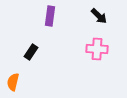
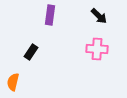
purple rectangle: moved 1 px up
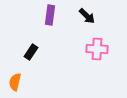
black arrow: moved 12 px left
orange semicircle: moved 2 px right
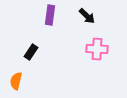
orange semicircle: moved 1 px right, 1 px up
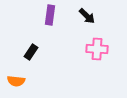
orange semicircle: rotated 96 degrees counterclockwise
